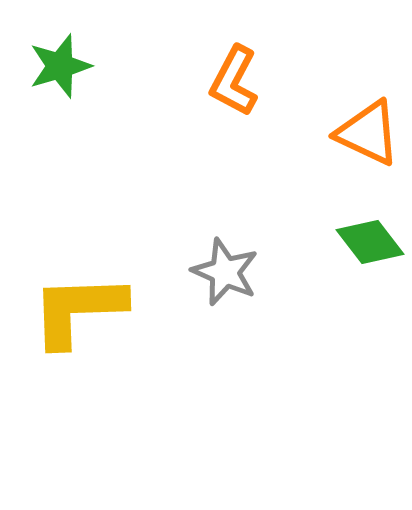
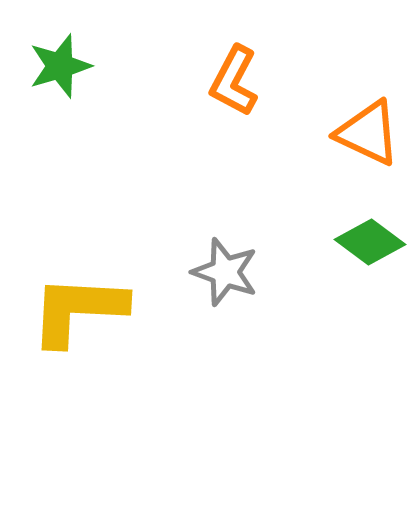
green diamond: rotated 16 degrees counterclockwise
gray star: rotated 4 degrees counterclockwise
yellow L-shape: rotated 5 degrees clockwise
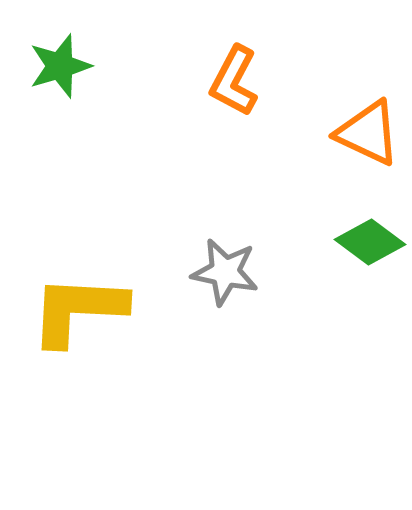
gray star: rotated 8 degrees counterclockwise
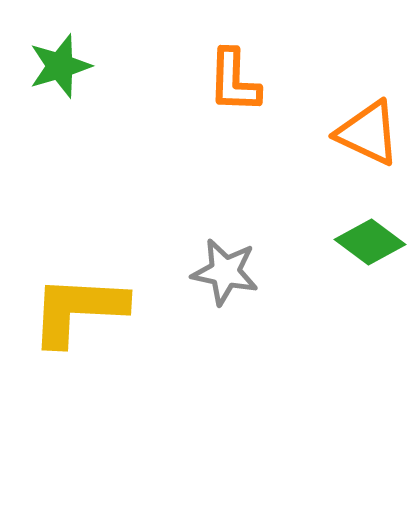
orange L-shape: rotated 26 degrees counterclockwise
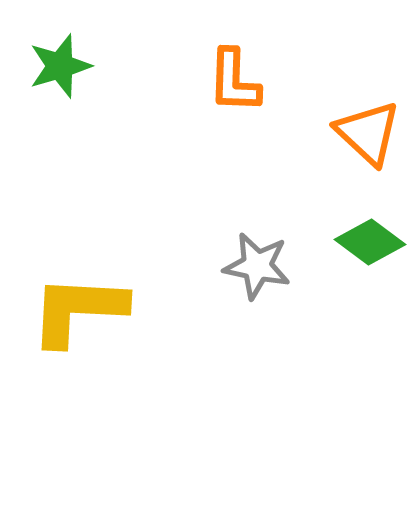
orange triangle: rotated 18 degrees clockwise
gray star: moved 32 px right, 6 px up
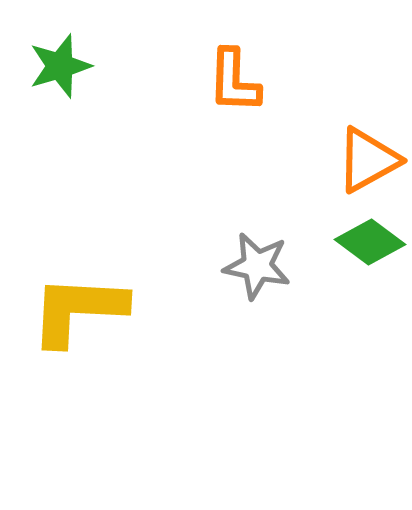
orange triangle: moved 27 px down; rotated 48 degrees clockwise
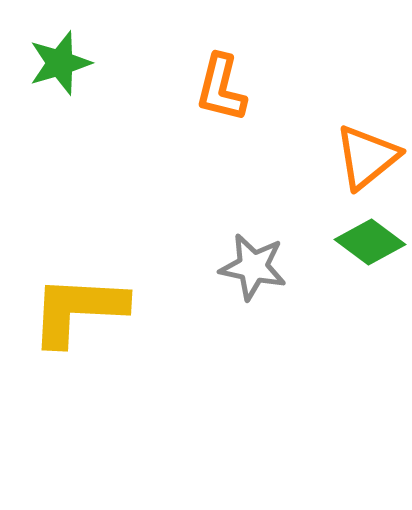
green star: moved 3 px up
orange L-shape: moved 13 px left, 7 px down; rotated 12 degrees clockwise
orange triangle: moved 1 px left, 3 px up; rotated 10 degrees counterclockwise
gray star: moved 4 px left, 1 px down
